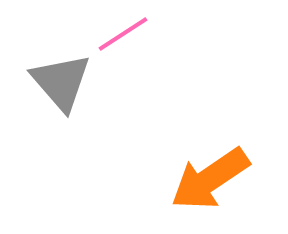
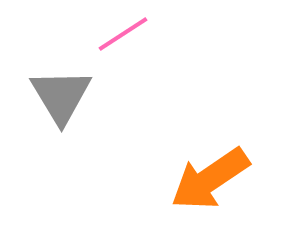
gray triangle: moved 14 px down; rotated 10 degrees clockwise
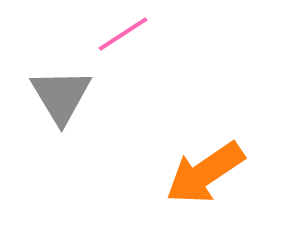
orange arrow: moved 5 px left, 6 px up
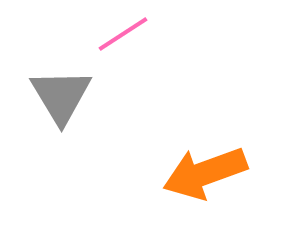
orange arrow: rotated 14 degrees clockwise
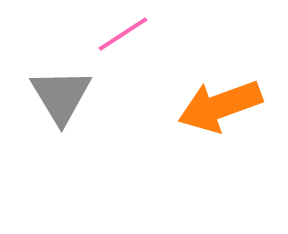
orange arrow: moved 15 px right, 67 px up
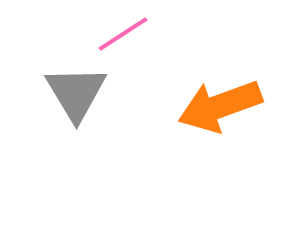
gray triangle: moved 15 px right, 3 px up
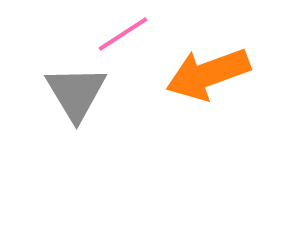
orange arrow: moved 12 px left, 32 px up
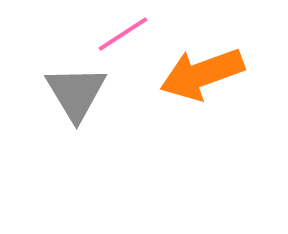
orange arrow: moved 6 px left
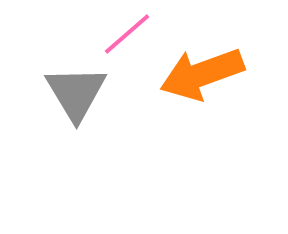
pink line: moved 4 px right; rotated 8 degrees counterclockwise
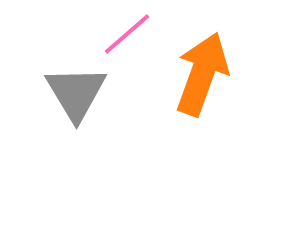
orange arrow: rotated 130 degrees clockwise
